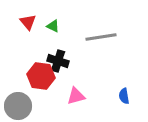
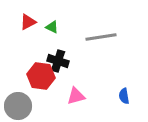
red triangle: rotated 42 degrees clockwise
green triangle: moved 1 px left, 1 px down
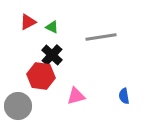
black cross: moved 6 px left, 6 px up; rotated 25 degrees clockwise
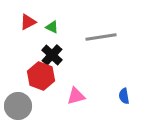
red hexagon: rotated 12 degrees clockwise
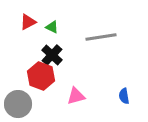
gray circle: moved 2 px up
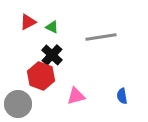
blue semicircle: moved 2 px left
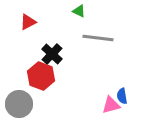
green triangle: moved 27 px right, 16 px up
gray line: moved 3 px left, 1 px down; rotated 16 degrees clockwise
black cross: moved 1 px up
pink triangle: moved 35 px right, 9 px down
gray circle: moved 1 px right
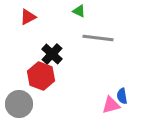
red triangle: moved 5 px up
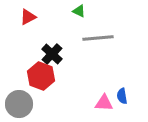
gray line: rotated 12 degrees counterclockwise
pink triangle: moved 7 px left, 2 px up; rotated 18 degrees clockwise
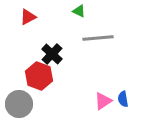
red hexagon: moved 2 px left
blue semicircle: moved 1 px right, 3 px down
pink triangle: moved 1 px left, 2 px up; rotated 36 degrees counterclockwise
